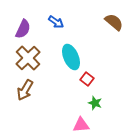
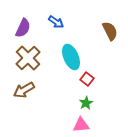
brown semicircle: moved 4 px left, 9 px down; rotated 24 degrees clockwise
purple semicircle: moved 1 px up
brown arrow: moved 1 px left; rotated 30 degrees clockwise
green star: moved 9 px left; rotated 24 degrees clockwise
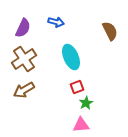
blue arrow: rotated 21 degrees counterclockwise
brown cross: moved 4 px left, 1 px down; rotated 10 degrees clockwise
red square: moved 10 px left, 8 px down; rotated 32 degrees clockwise
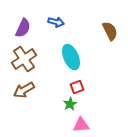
green star: moved 16 px left, 1 px down
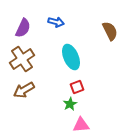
brown cross: moved 2 px left
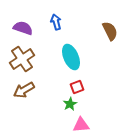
blue arrow: rotated 119 degrees counterclockwise
purple semicircle: rotated 96 degrees counterclockwise
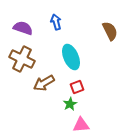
brown cross: rotated 30 degrees counterclockwise
brown arrow: moved 20 px right, 7 px up
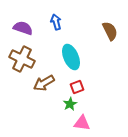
pink triangle: moved 1 px right, 2 px up; rotated 12 degrees clockwise
